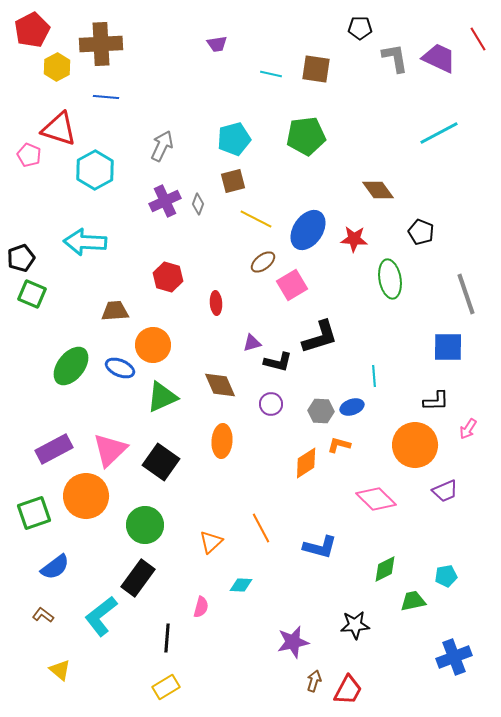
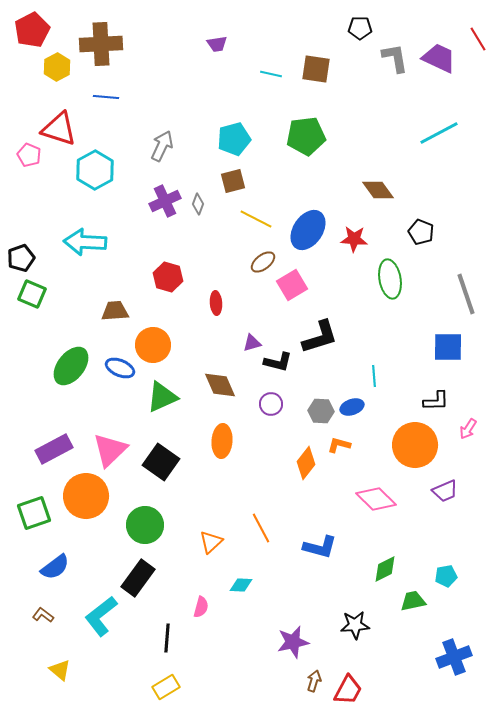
orange diamond at (306, 463): rotated 20 degrees counterclockwise
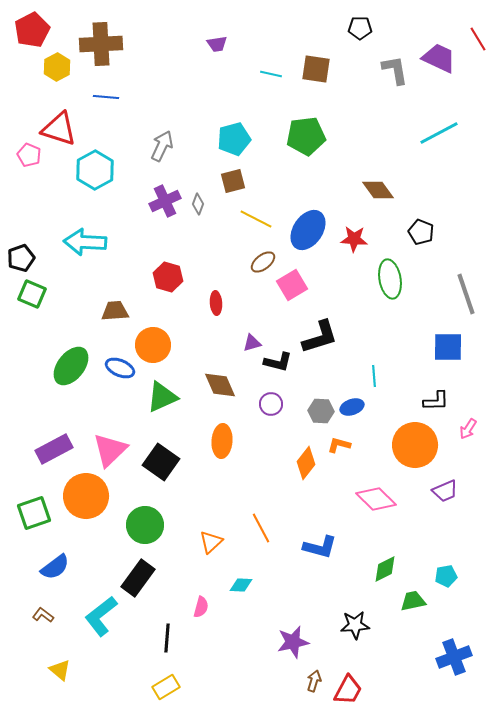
gray L-shape at (395, 58): moved 12 px down
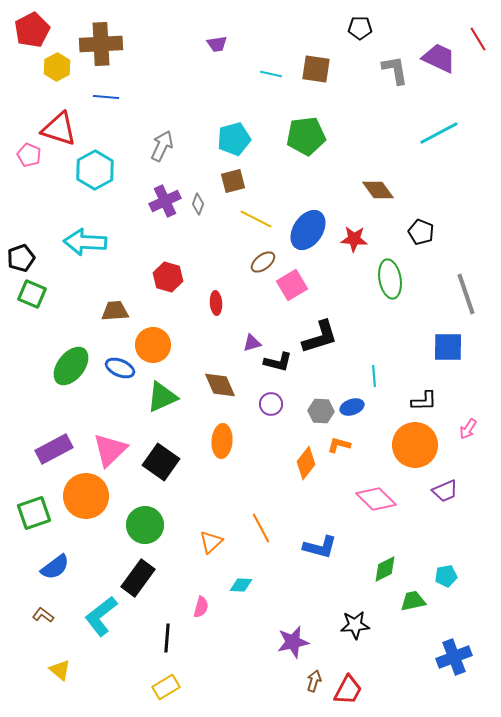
black L-shape at (436, 401): moved 12 px left
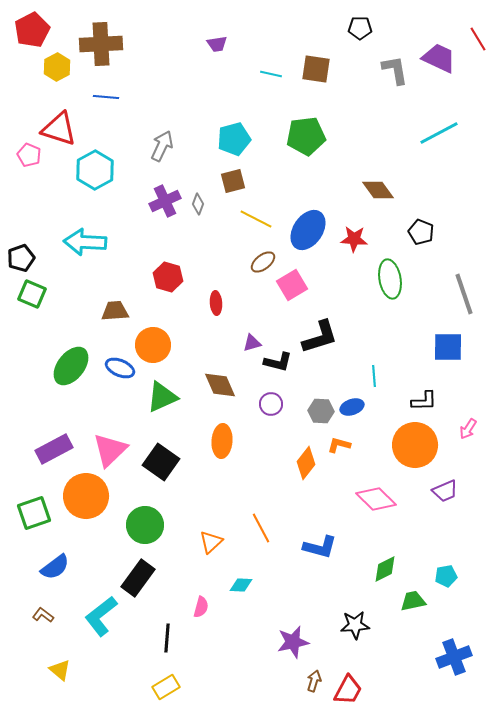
gray line at (466, 294): moved 2 px left
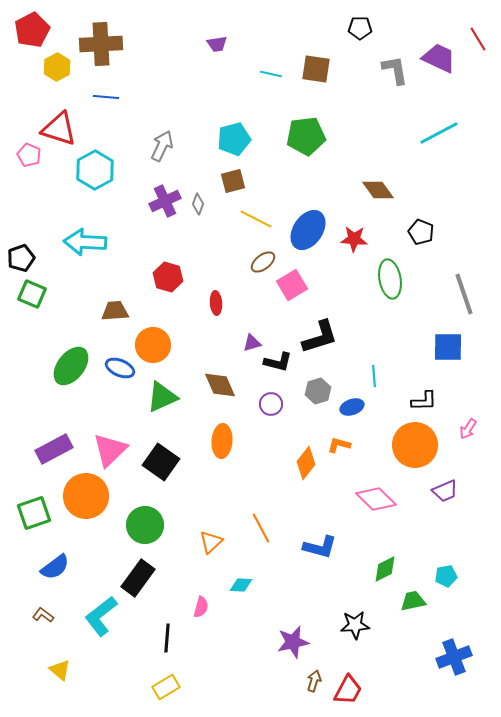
gray hexagon at (321, 411): moved 3 px left, 20 px up; rotated 20 degrees counterclockwise
